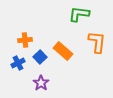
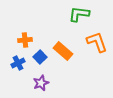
orange L-shape: rotated 25 degrees counterclockwise
purple star: rotated 14 degrees clockwise
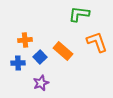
blue cross: rotated 24 degrees clockwise
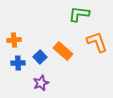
orange cross: moved 11 px left
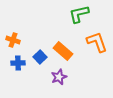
green L-shape: rotated 20 degrees counterclockwise
orange cross: moved 1 px left; rotated 24 degrees clockwise
purple star: moved 18 px right, 6 px up
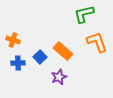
green L-shape: moved 5 px right
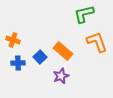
purple star: moved 2 px right, 1 px up
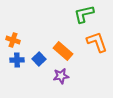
blue square: moved 1 px left, 2 px down
blue cross: moved 1 px left, 3 px up
purple star: rotated 14 degrees clockwise
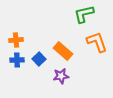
orange cross: moved 3 px right; rotated 24 degrees counterclockwise
